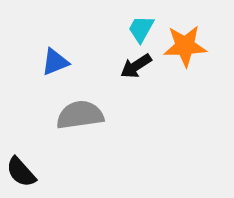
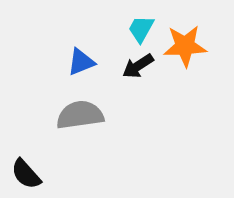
blue triangle: moved 26 px right
black arrow: moved 2 px right
black semicircle: moved 5 px right, 2 px down
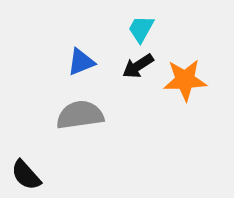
orange star: moved 34 px down
black semicircle: moved 1 px down
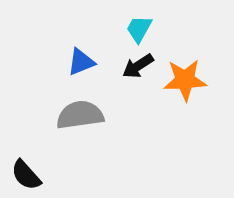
cyan trapezoid: moved 2 px left
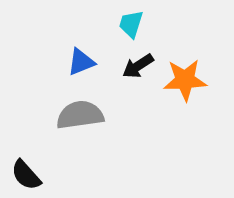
cyan trapezoid: moved 8 px left, 5 px up; rotated 12 degrees counterclockwise
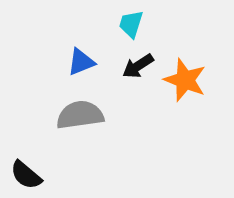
orange star: rotated 24 degrees clockwise
black semicircle: rotated 8 degrees counterclockwise
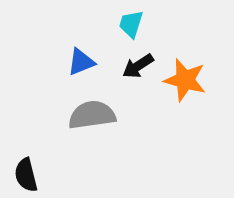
orange star: rotated 6 degrees counterclockwise
gray semicircle: moved 12 px right
black semicircle: rotated 36 degrees clockwise
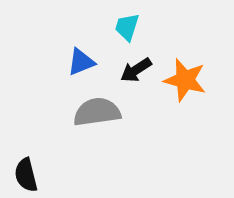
cyan trapezoid: moved 4 px left, 3 px down
black arrow: moved 2 px left, 4 px down
gray semicircle: moved 5 px right, 3 px up
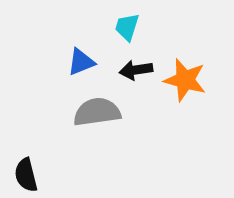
black arrow: rotated 24 degrees clockwise
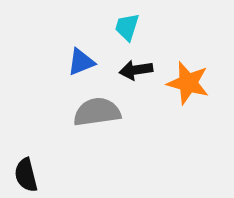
orange star: moved 3 px right, 3 px down
